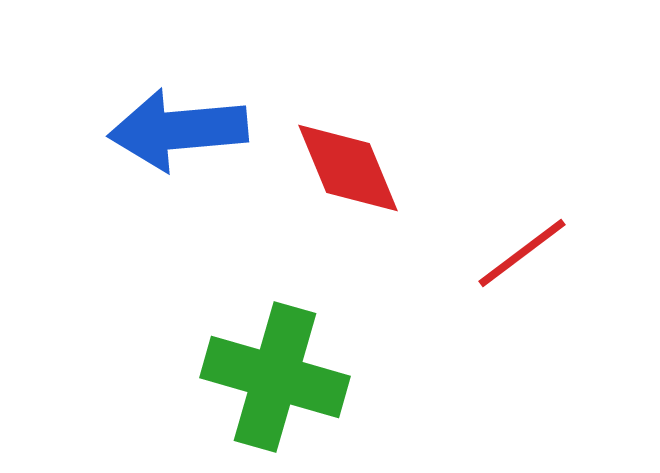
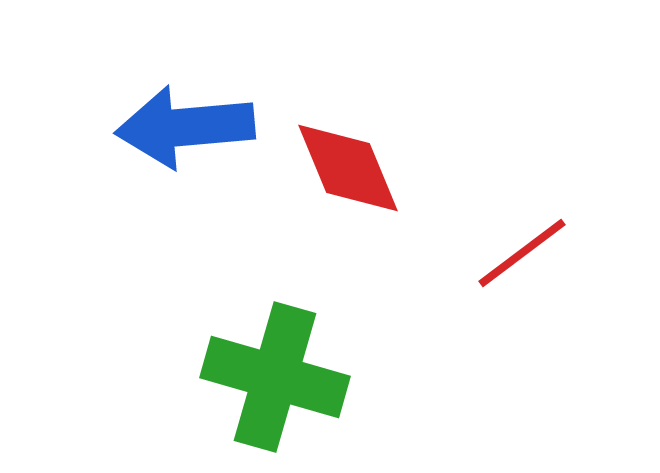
blue arrow: moved 7 px right, 3 px up
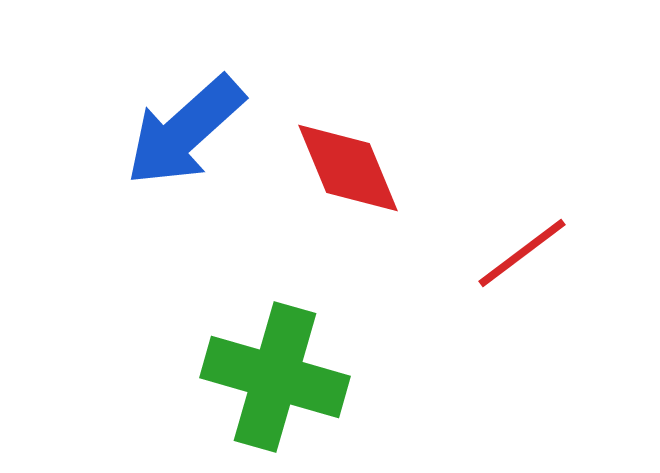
blue arrow: moved 4 px down; rotated 37 degrees counterclockwise
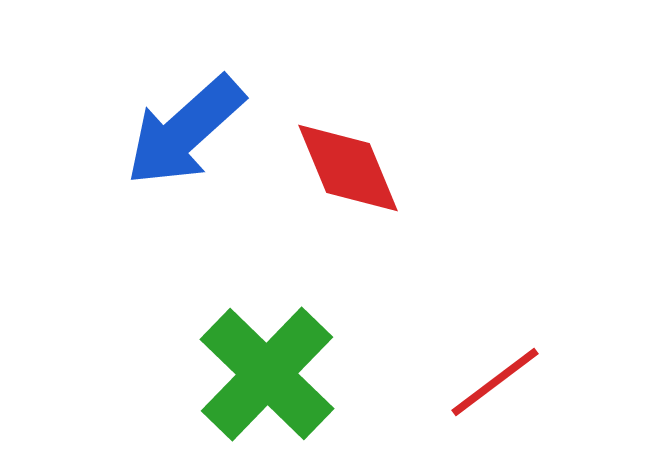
red line: moved 27 px left, 129 px down
green cross: moved 8 px left, 3 px up; rotated 28 degrees clockwise
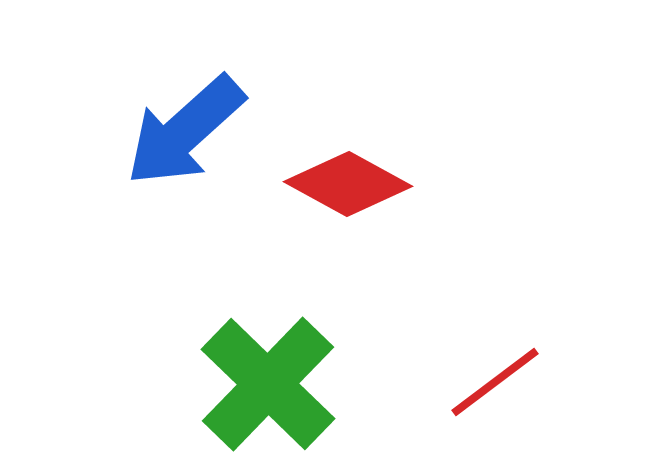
red diamond: moved 16 px down; rotated 39 degrees counterclockwise
green cross: moved 1 px right, 10 px down
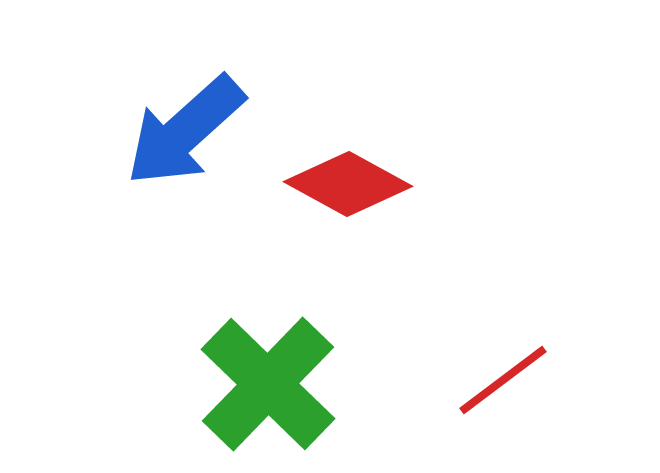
red line: moved 8 px right, 2 px up
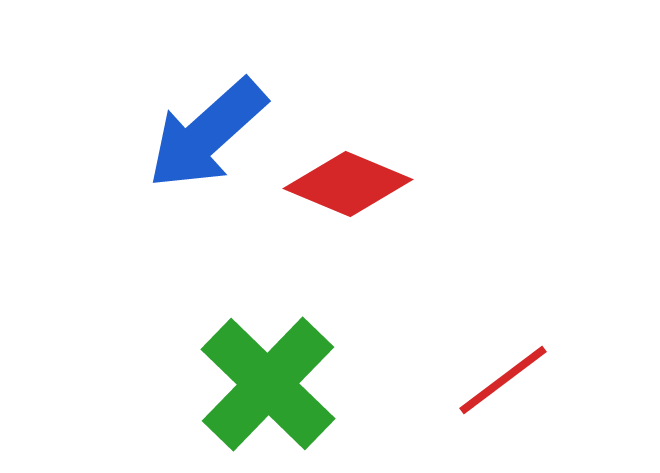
blue arrow: moved 22 px right, 3 px down
red diamond: rotated 6 degrees counterclockwise
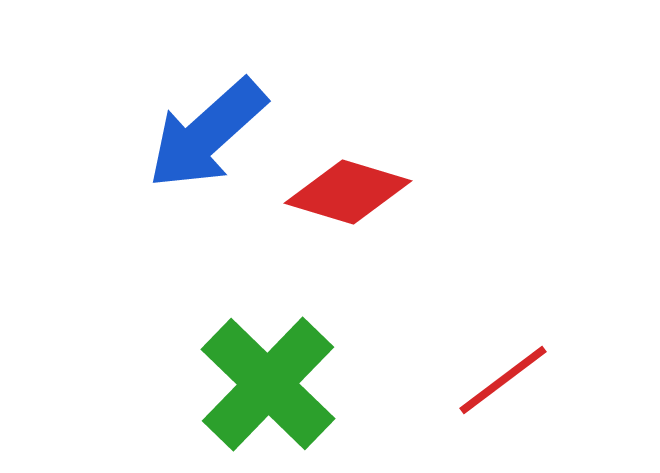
red diamond: moved 8 px down; rotated 6 degrees counterclockwise
